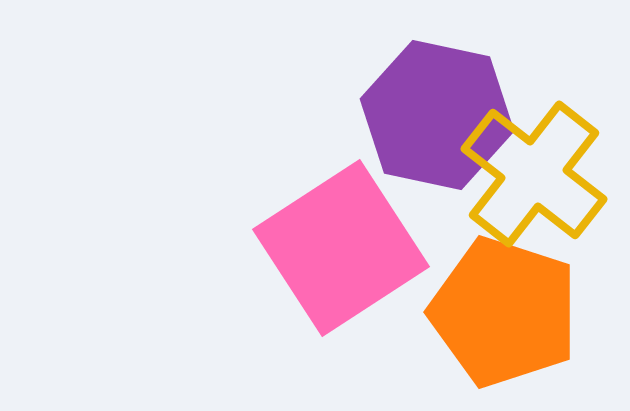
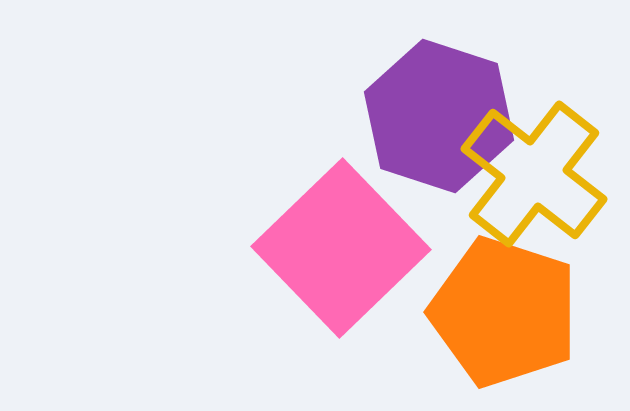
purple hexagon: moved 2 px right, 1 px down; rotated 6 degrees clockwise
pink square: rotated 11 degrees counterclockwise
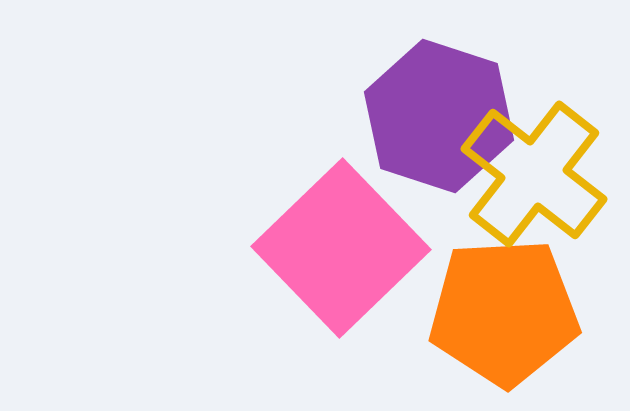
orange pentagon: rotated 21 degrees counterclockwise
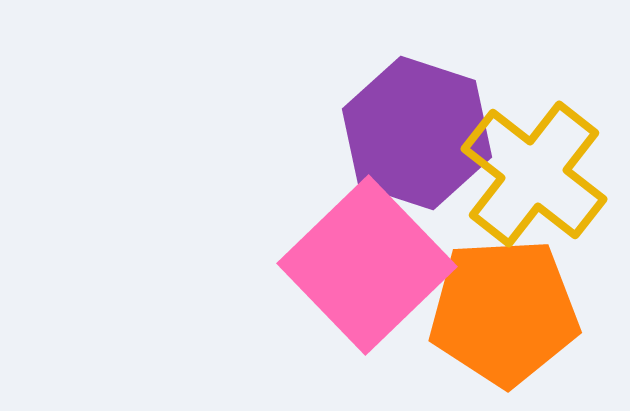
purple hexagon: moved 22 px left, 17 px down
pink square: moved 26 px right, 17 px down
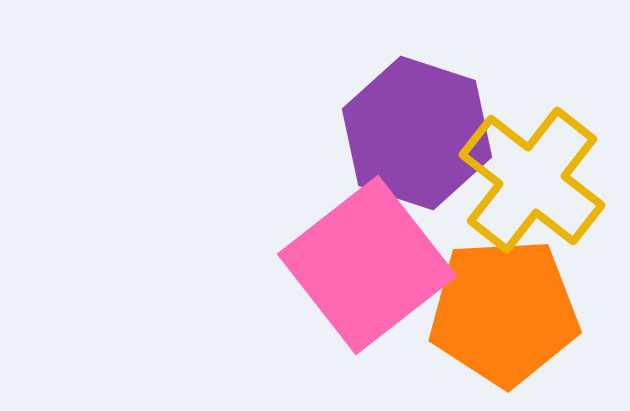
yellow cross: moved 2 px left, 6 px down
pink square: rotated 6 degrees clockwise
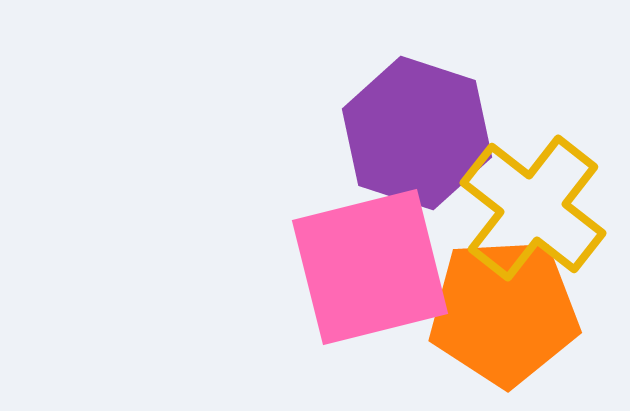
yellow cross: moved 1 px right, 28 px down
pink square: moved 3 px right, 2 px down; rotated 24 degrees clockwise
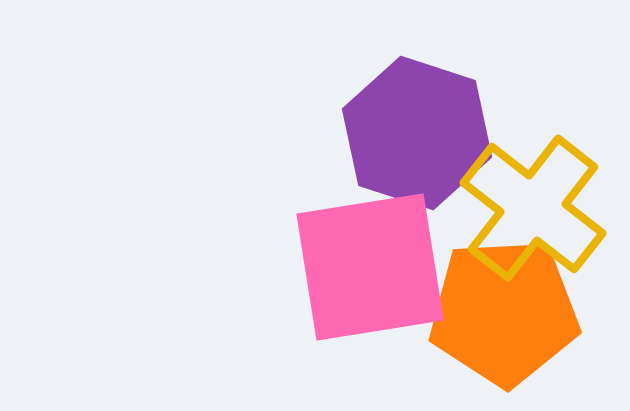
pink square: rotated 5 degrees clockwise
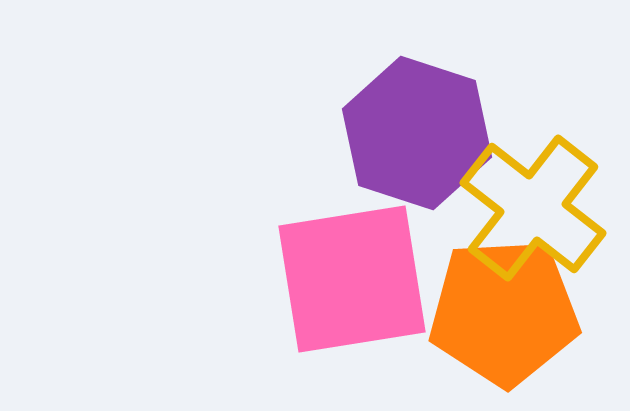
pink square: moved 18 px left, 12 px down
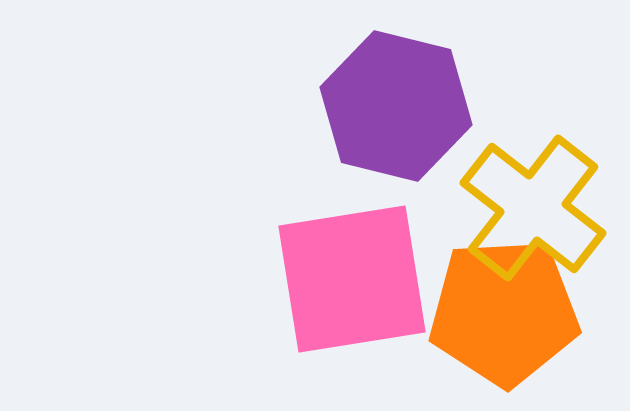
purple hexagon: moved 21 px left, 27 px up; rotated 4 degrees counterclockwise
